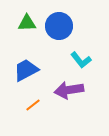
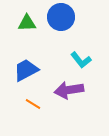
blue circle: moved 2 px right, 9 px up
orange line: moved 1 px up; rotated 70 degrees clockwise
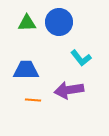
blue circle: moved 2 px left, 5 px down
cyan L-shape: moved 2 px up
blue trapezoid: rotated 28 degrees clockwise
orange line: moved 4 px up; rotated 28 degrees counterclockwise
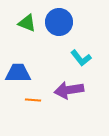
green triangle: rotated 24 degrees clockwise
blue trapezoid: moved 8 px left, 3 px down
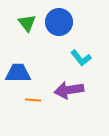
green triangle: rotated 30 degrees clockwise
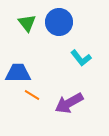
purple arrow: moved 13 px down; rotated 20 degrees counterclockwise
orange line: moved 1 px left, 5 px up; rotated 28 degrees clockwise
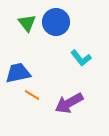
blue circle: moved 3 px left
blue trapezoid: rotated 12 degrees counterclockwise
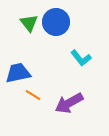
green triangle: moved 2 px right
orange line: moved 1 px right
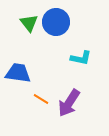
cyan L-shape: rotated 40 degrees counterclockwise
blue trapezoid: rotated 20 degrees clockwise
orange line: moved 8 px right, 4 px down
purple arrow: rotated 28 degrees counterclockwise
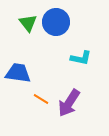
green triangle: moved 1 px left
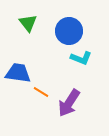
blue circle: moved 13 px right, 9 px down
cyan L-shape: rotated 10 degrees clockwise
orange line: moved 7 px up
